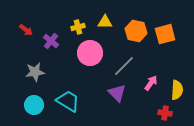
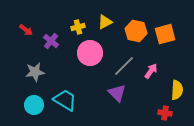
yellow triangle: rotated 28 degrees counterclockwise
pink arrow: moved 12 px up
cyan trapezoid: moved 3 px left, 1 px up
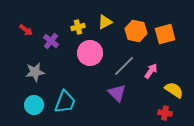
yellow semicircle: moved 3 px left; rotated 60 degrees counterclockwise
cyan trapezoid: moved 2 px down; rotated 80 degrees clockwise
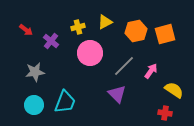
orange hexagon: rotated 25 degrees counterclockwise
purple triangle: moved 1 px down
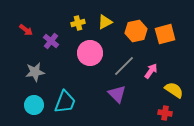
yellow cross: moved 4 px up
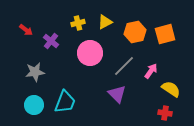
orange hexagon: moved 1 px left, 1 px down
yellow semicircle: moved 3 px left, 1 px up
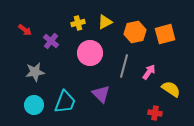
red arrow: moved 1 px left
gray line: rotated 30 degrees counterclockwise
pink arrow: moved 2 px left, 1 px down
purple triangle: moved 16 px left
red cross: moved 10 px left
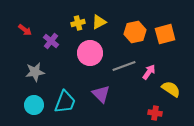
yellow triangle: moved 6 px left
gray line: rotated 55 degrees clockwise
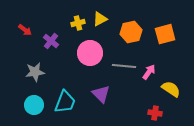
yellow triangle: moved 1 px right, 3 px up
orange hexagon: moved 4 px left
gray line: rotated 25 degrees clockwise
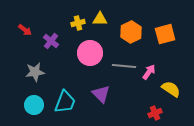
yellow triangle: rotated 28 degrees clockwise
orange hexagon: rotated 15 degrees counterclockwise
red cross: rotated 32 degrees counterclockwise
